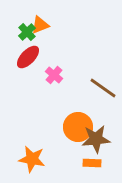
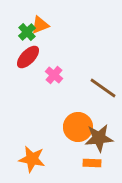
brown star: moved 3 px right, 1 px up
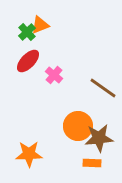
red ellipse: moved 4 px down
orange circle: moved 1 px up
orange star: moved 3 px left, 5 px up; rotated 12 degrees counterclockwise
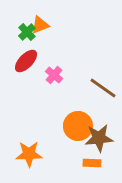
red ellipse: moved 2 px left
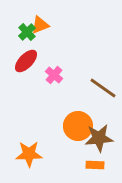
orange rectangle: moved 3 px right, 2 px down
